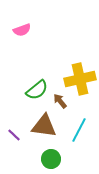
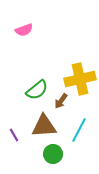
pink semicircle: moved 2 px right
brown arrow: moved 1 px right; rotated 105 degrees counterclockwise
brown triangle: rotated 12 degrees counterclockwise
purple line: rotated 16 degrees clockwise
green circle: moved 2 px right, 5 px up
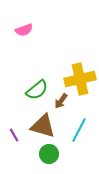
brown triangle: moved 1 px left; rotated 20 degrees clockwise
green circle: moved 4 px left
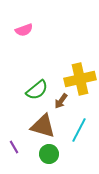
purple line: moved 12 px down
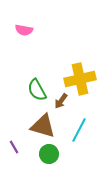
pink semicircle: rotated 30 degrees clockwise
green semicircle: rotated 100 degrees clockwise
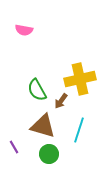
cyan line: rotated 10 degrees counterclockwise
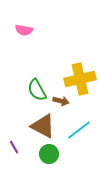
brown arrow: rotated 112 degrees counterclockwise
brown triangle: rotated 12 degrees clockwise
cyan line: rotated 35 degrees clockwise
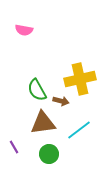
brown triangle: moved 3 px up; rotated 36 degrees counterclockwise
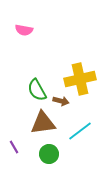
cyan line: moved 1 px right, 1 px down
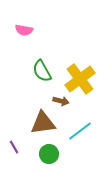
yellow cross: rotated 24 degrees counterclockwise
green semicircle: moved 5 px right, 19 px up
